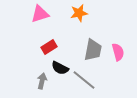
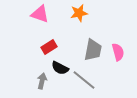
pink triangle: rotated 36 degrees clockwise
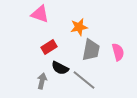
orange star: moved 14 px down
gray trapezoid: moved 2 px left
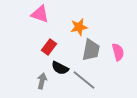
red rectangle: rotated 21 degrees counterclockwise
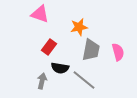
black semicircle: rotated 18 degrees counterclockwise
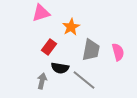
pink triangle: moved 1 px right, 1 px up; rotated 36 degrees counterclockwise
orange star: moved 8 px left; rotated 18 degrees counterclockwise
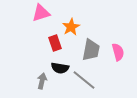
red rectangle: moved 6 px right, 4 px up; rotated 56 degrees counterclockwise
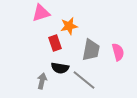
orange star: moved 2 px left, 1 px up; rotated 18 degrees clockwise
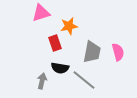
gray trapezoid: moved 1 px right, 2 px down
